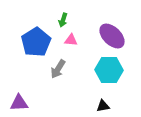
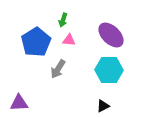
purple ellipse: moved 1 px left, 1 px up
pink triangle: moved 2 px left
black triangle: rotated 16 degrees counterclockwise
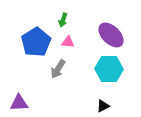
pink triangle: moved 1 px left, 2 px down
cyan hexagon: moved 1 px up
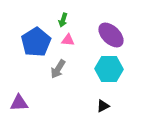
pink triangle: moved 2 px up
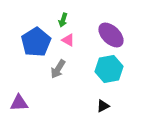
pink triangle: rotated 24 degrees clockwise
cyan hexagon: rotated 12 degrees counterclockwise
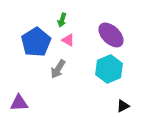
green arrow: moved 1 px left
cyan hexagon: rotated 12 degrees counterclockwise
black triangle: moved 20 px right
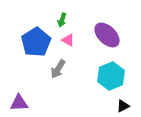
purple ellipse: moved 4 px left
cyan hexagon: moved 2 px right, 7 px down
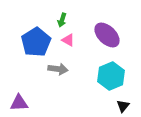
gray arrow: rotated 114 degrees counterclockwise
black triangle: rotated 24 degrees counterclockwise
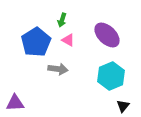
purple triangle: moved 4 px left
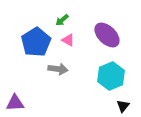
green arrow: rotated 32 degrees clockwise
